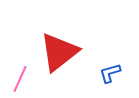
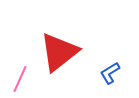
blue L-shape: rotated 15 degrees counterclockwise
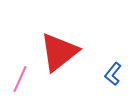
blue L-shape: moved 3 px right, 1 px down; rotated 20 degrees counterclockwise
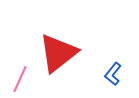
red triangle: moved 1 px left, 1 px down
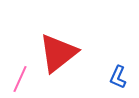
blue L-shape: moved 5 px right, 3 px down; rotated 15 degrees counterclockwise
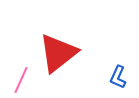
pink line: moved 1 px right, 1 px down
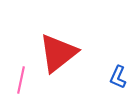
pink line: rotated 12 degrees counterclockwise
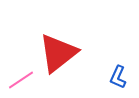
pink line: rotated 44 degrees clockwise
